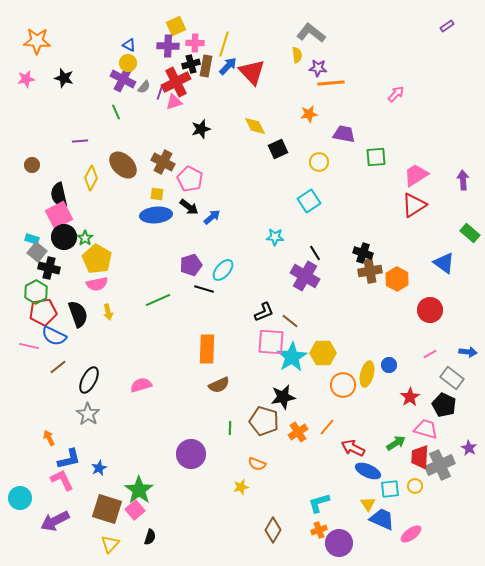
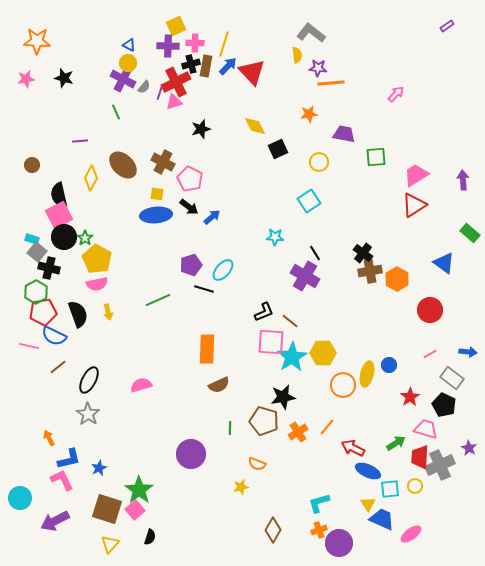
black cross at (363, 253): rotated 18 degrees clockwise
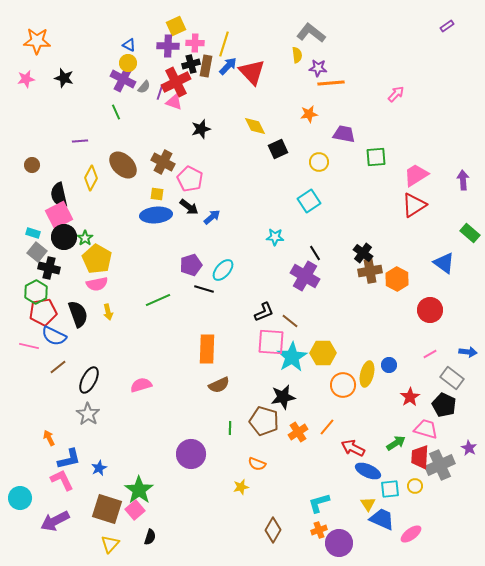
pink triangle at (174, 102): rotated 36 degrees clockwise
cyan rectangle at (32, 239): moved 1 px right, 6 px up
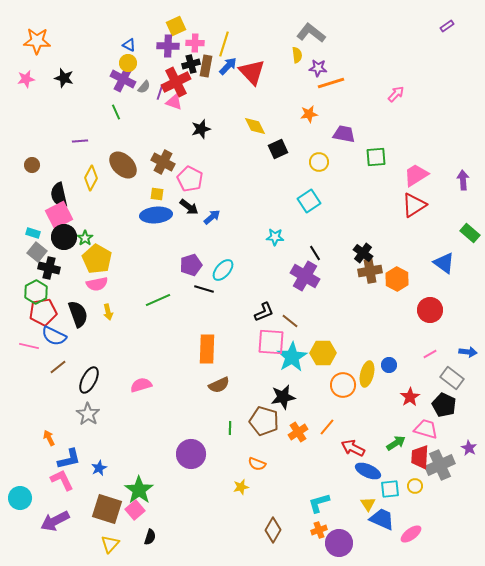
orange line at (331, 83): rotated 12 degrees counterclockwise
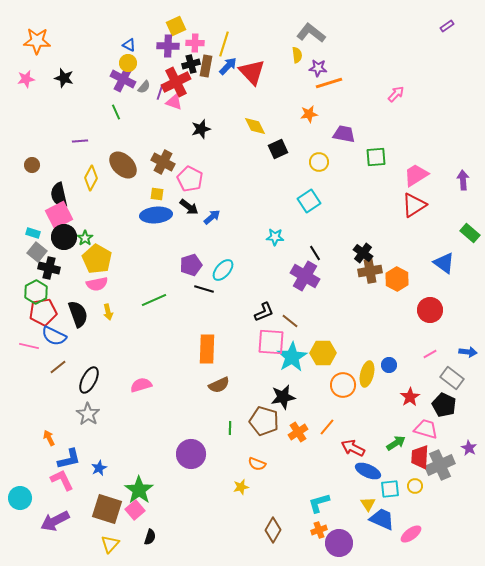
orange line at (331, 83): moved 2 px left
green line at (158, 300): moved 4 px left
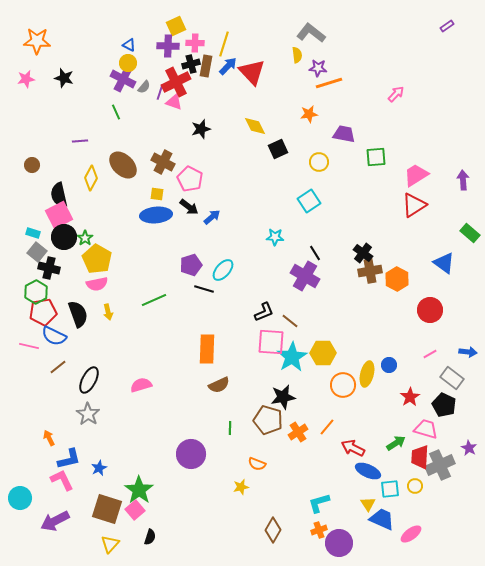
brown pentagon at (264, 421): moved 4 px right, 1 px up
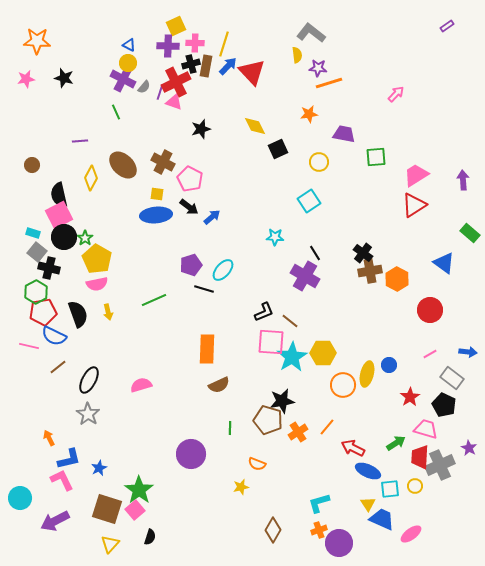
black star at (283, 397): moved 1 px left, 4 px down
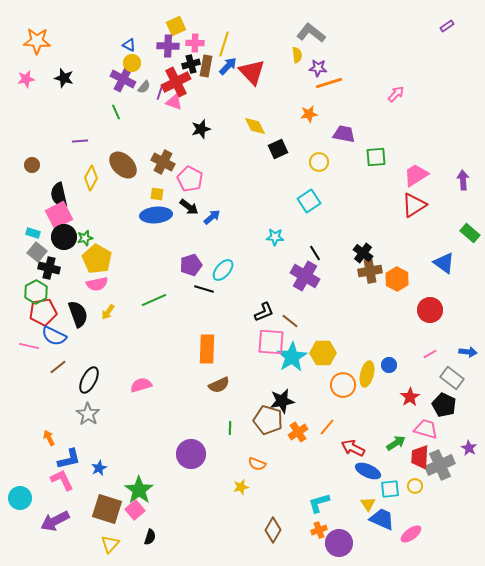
yellow circle at (128, 63): moved 4 px right
green star at (85, 238): rotated 21 degrees clockwise
yellow arrow at (108, 312): rotated 49 degrees clockwise
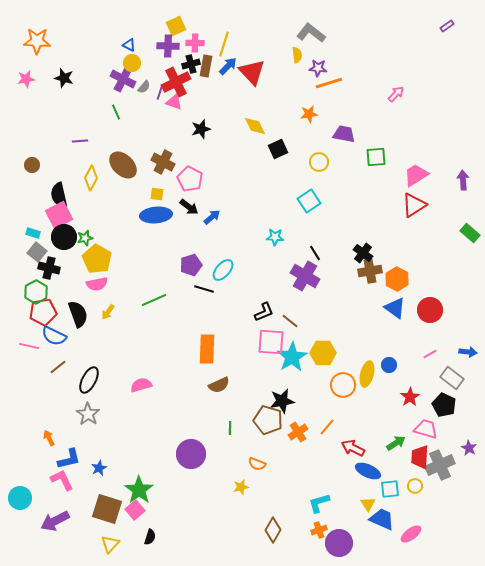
blue triangle at (444, 263): moved 49 px left, 45 px down
